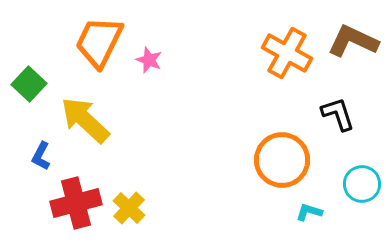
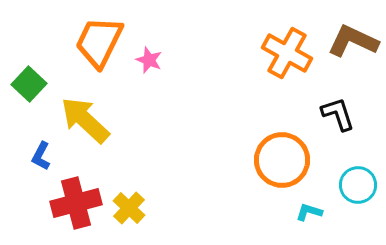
cyan circle: moved 4 px left, 1 px down
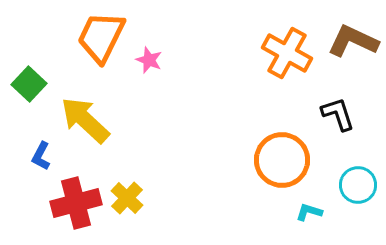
orange trapezoid: moved 2 px right, 5 px up
yellow cross: moved 2 px left, 10 px up
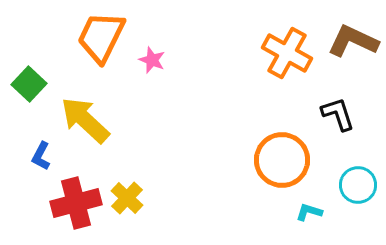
pink star: moved 3 px right
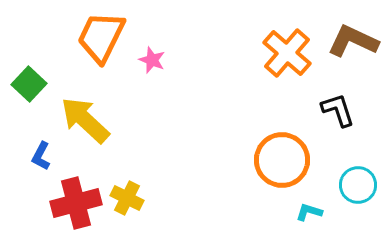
orange cross: rotated 12 degrees clockwise
black L-shape: moved 4 px up
yellow cross: rotated 16 degrees counterclockwise
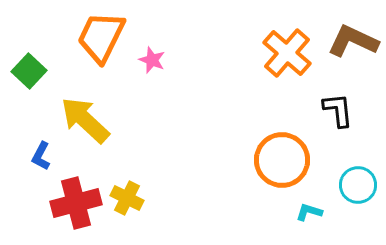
green square: moved 13 px up
black L-shape: rotated 12 degrees clockwise
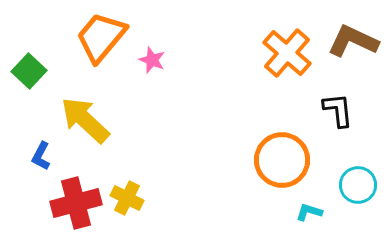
orange trapezoid: rotated 14 degrees clockwise
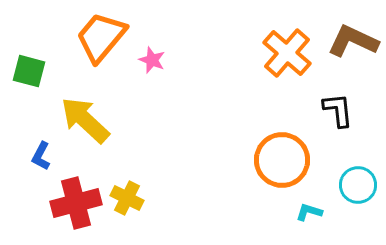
green square: rotated 28 degrees counterclockwise
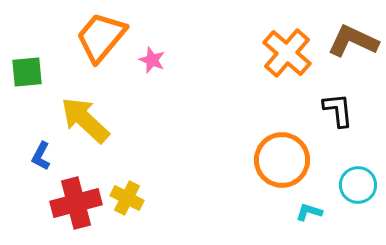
green square: moved 2 px left, 1 px down; rotated 20 degrees counterclockwise
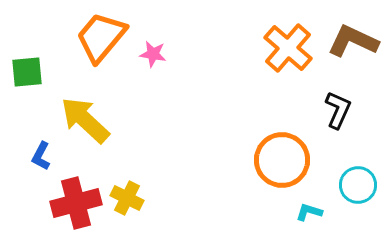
orange cross: moved 1 px right, 5 px up
pink star: moved 1 px right, 6 px up; rotated 12 degrees counterclockwise
black L-shape: rotated 30 degrees clockwise
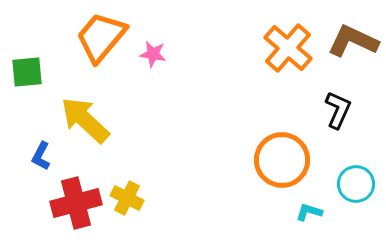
cyan circle: moved 2 px left, 1 px up
